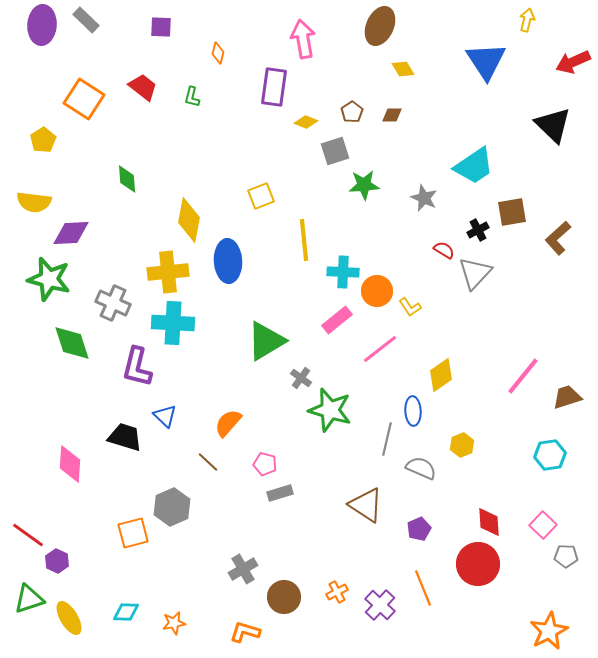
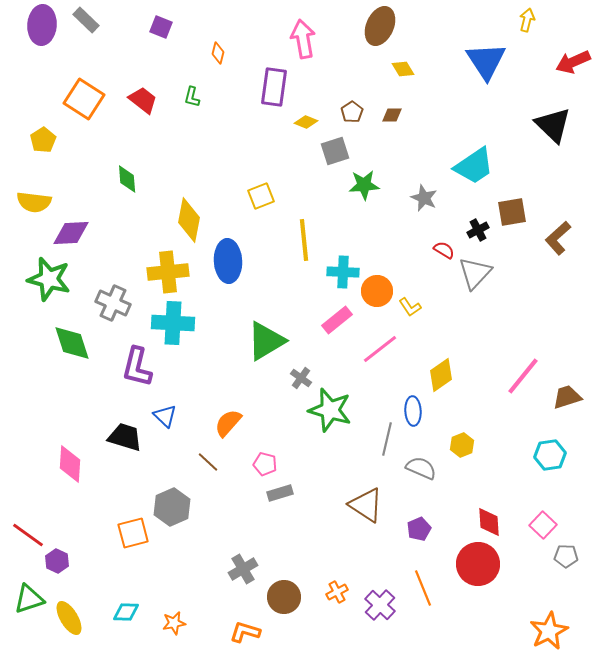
purple square at (161, 27): rotated 20 degrees clockwise
red trapezoid at (143, 87): moved 13 px down
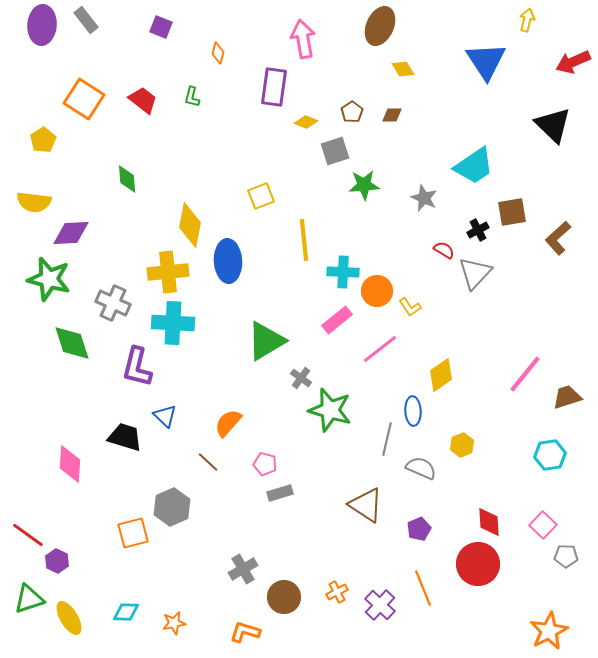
gray rectangle at (86, 20): rotated 8 degrees clockwise
yellow diamond at (189, 220): moved 1 px right, 5 px down
pink line at (523, 376): moved 2 px right, 2 px up
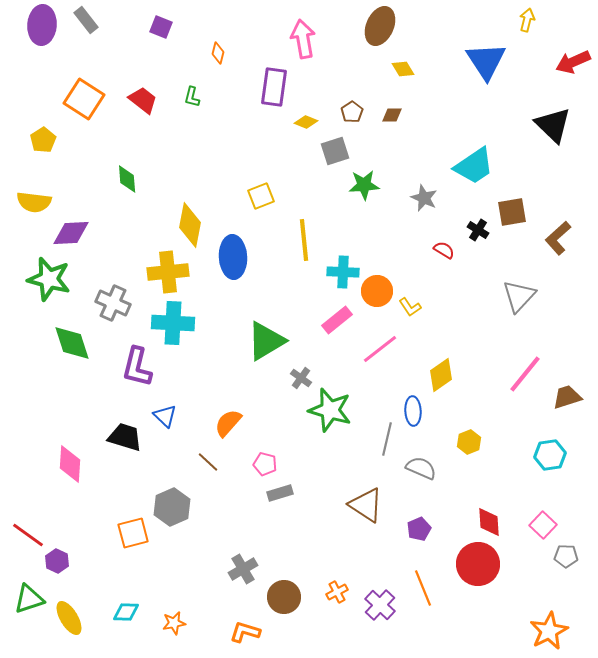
black cross at (478, 230): rotated 30 degrees counterclockwise
blue ellipse at (228, 261): moved 5 px right, 4 px up
gray triangle at (475, 273): moved 44 px right, 23 px down
yellow hexagon at (462, 445): moved 7 px right, 3 px up
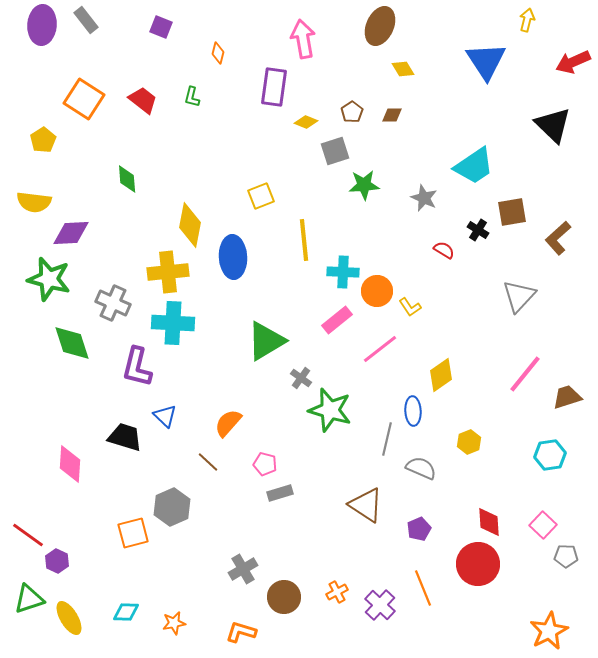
orange L-shape at (245, 632): moved 4 px left
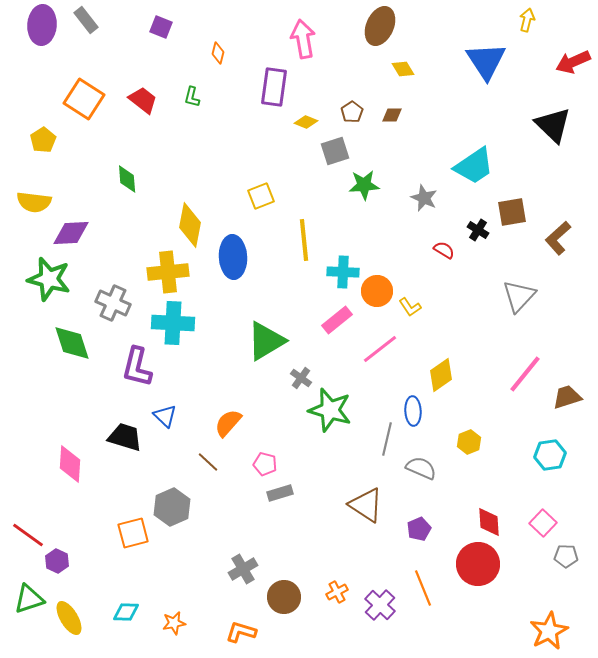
pink square at (543, 525): moved 2 px up
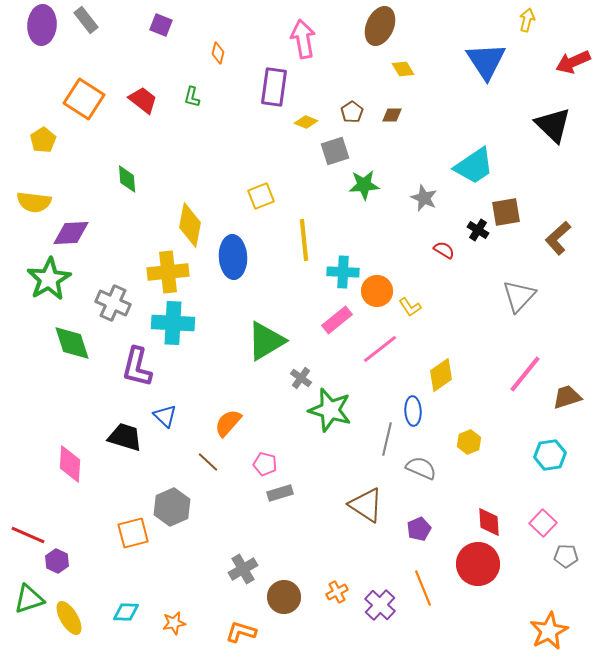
purple square at (161, 27): moved 2 px up
brown square at (512, 212): moved 6 px left
green star at (49, 279): rotated 27 degrees clockwise
red line at (28, 535): rotated 12 degrees counterclockwise
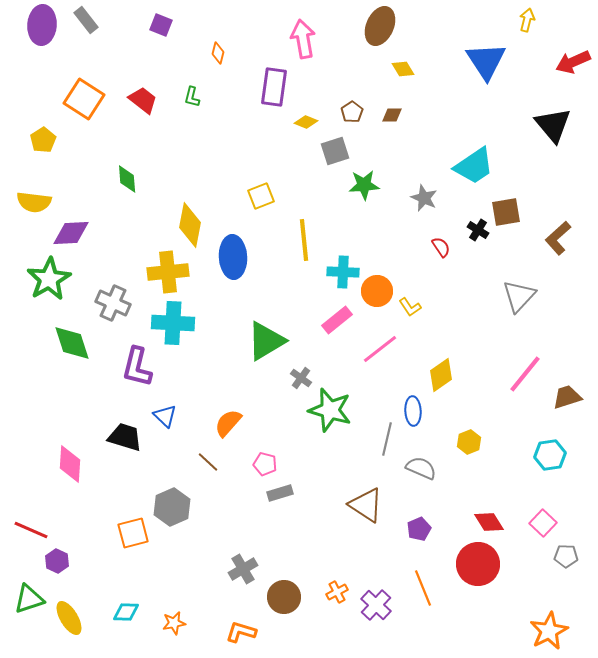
black triangle at (553, 125): rotated 6 degrees clockwise
red semicircle at (444, 250): moved 3 px left, 3 px up; rotated 25 degrees clockwise
red diamond at (489, 522): rotated 28 degrees counterclockwise
red line at (28, 535): moved 3 px right, 5 px up
purple cross at (380, 605): moved 4 px left
